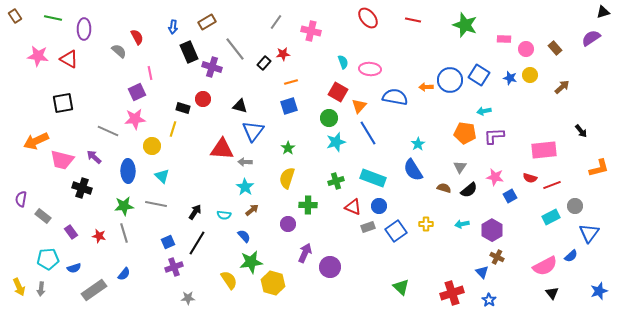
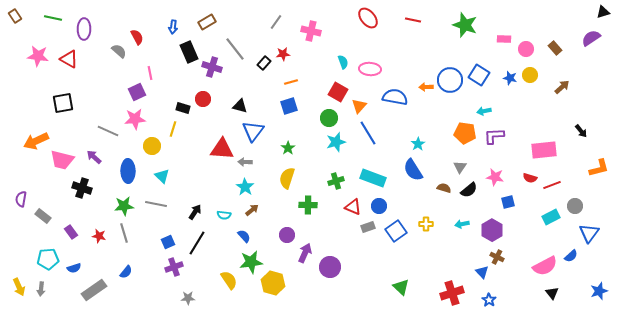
blue square at (510, 196): moved 2 px left, 6 px down; rotated 16 degrees clockwise
purple circle at (288, 224): moved 1 px left, 11 px down
blue semicircle at (124, 274): moved 2 px right, 2 px up
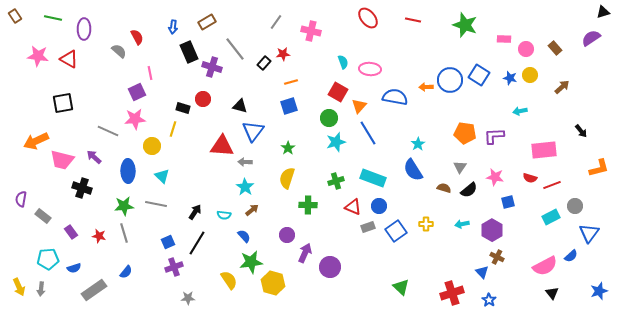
cyan arrow at (484, 111): moved 36 px right
red triangle at (222, 149): moved 3 px up
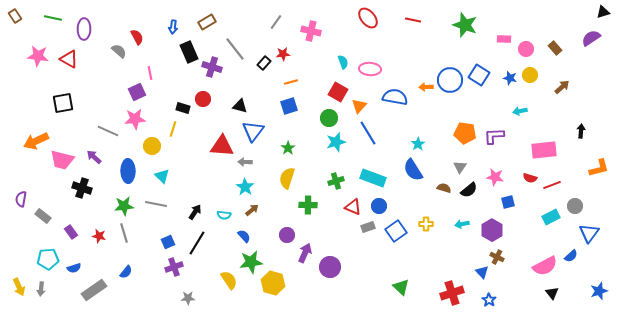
black arrow at (581, 131): rotated 136 degrees counterclockwise
